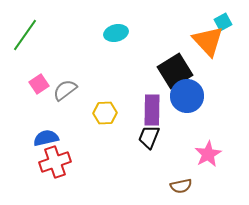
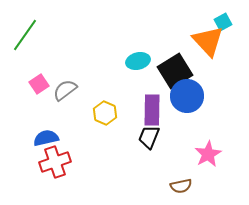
cyan ellipse: moved 22 px right, 28 px down
yellow hexagon: rotated 25 degrees clockwise
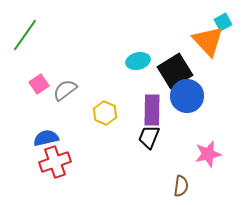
pink star: rotated 16 degrees clockwise
brown semicircle: rotated 70 degrees counterclockwise
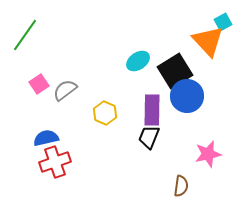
cyan ellipse: rotated 20 degrees counterclockwise
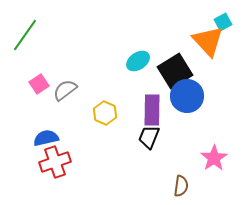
pink star: moved 6 px right, 4 px down; rotated 20 degrees counterclockwise
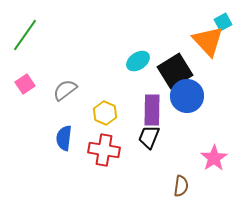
pink square: moved 14 px left
blue semicircle: moved 18 px right; rotated 70 degrees counterclockwise
red cross: moved 49 px right, 12 px up; rotated 28 degrees clockwise
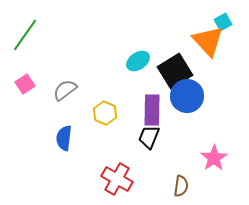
red cross: moved 13 px right, 29 px down; rotated 20 degrees clockwise
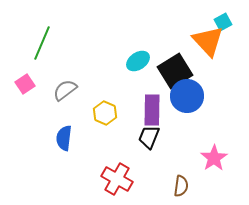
green line: moved 17 px right, 8 px down; rotated 12 degrees counterclockwise
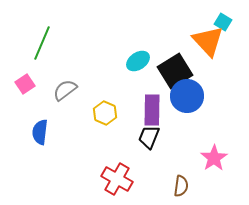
cyan square: rotated 30 degrees counterclockwise
blue semicircle: moved 24 px left, 6 px up
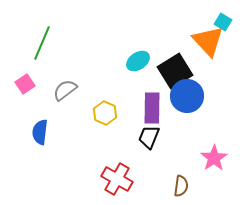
purple rectangle: moved 2 px up
